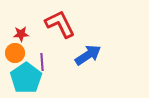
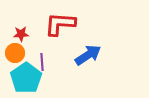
red L-shape: rotated 60 degrees counterclockwise
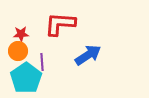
orange circle: moved 3 px right, 2 px up
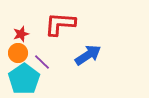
red star: rotated 14 degrees counterclockwise
orange circle: moved 2 px down
purple line: rotated 42 degrees counterclockwise
cyan pentagon: moved 2 px left, 1 px down
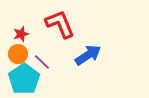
red L-shape: rotated 64 degrees clockwise
orange circle: moved 1 px down
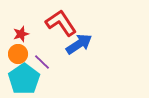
red L-shape: moved 1 px right, 1 px up; rotated 12 degrees counterclockwise
blue arrow: moved 9 px left, 11 px up
